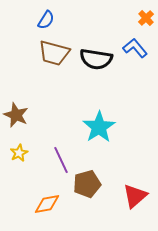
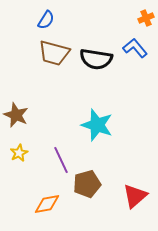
orange cross: rotated 21 degrees clockwise
cyan star: moved 2 px left, 2 px up; rotated 20 degrees counterclockwise
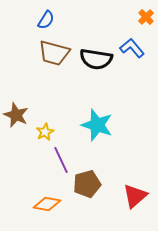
orange cross: moved 1 px up; rotated 21 degrees counterclockwise
blue L-shape: moved 3 px left
yellow star: moved 26 px right, 21 px up
orange diamond: rotated 20 degrees clockwise
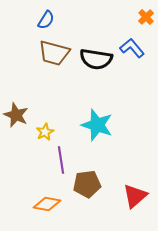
purple line: rotated 16 degrees clockwise
brown pentagon: rotated 8 degrees clockwise
